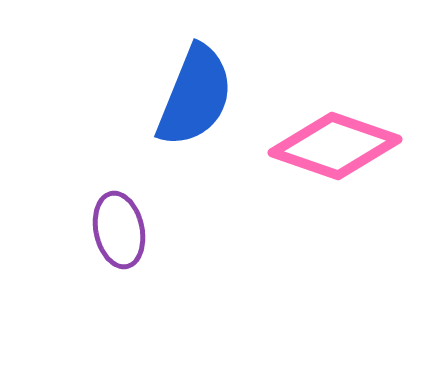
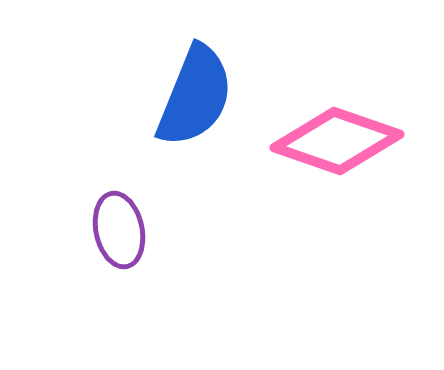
pink diamond: moved 2 px right, 5 px up
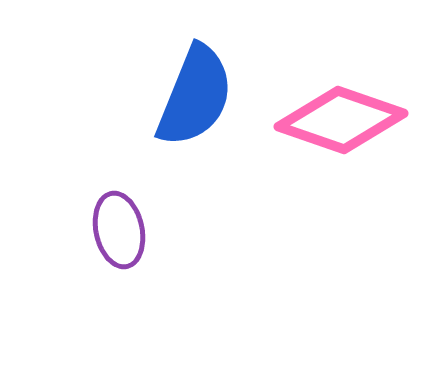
pink diamond: moved 4 px right, 21 px up
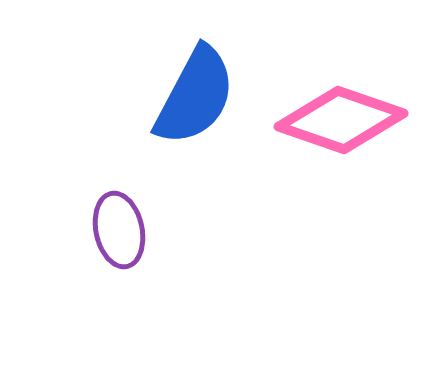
blue semicircle: rotated 6 degrees clockwise
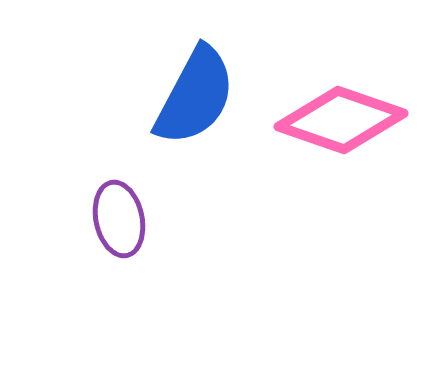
purple ellipse: moved 11 px up
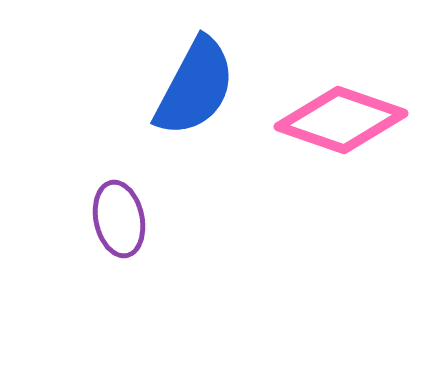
blue semicircle: moved 9 px up
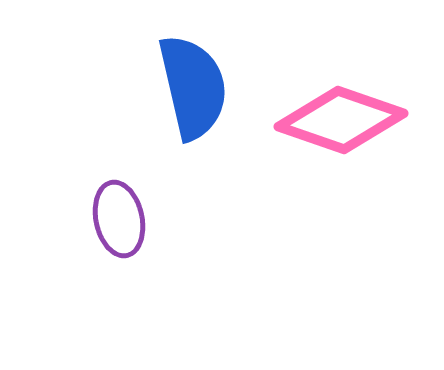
blue semicircle: moved 2 px left; rotated 41 degrees counterclockwise
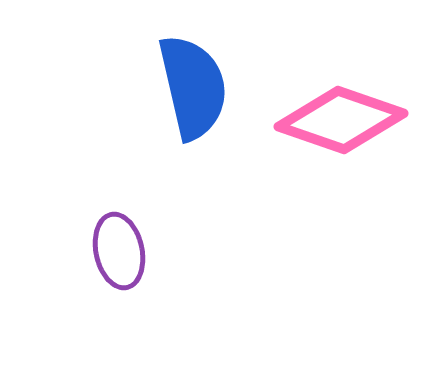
purple ellipse: moved 32 px down
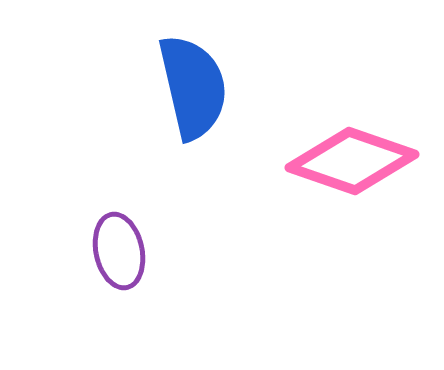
pink diamond: moved 11 px right, 41 px down
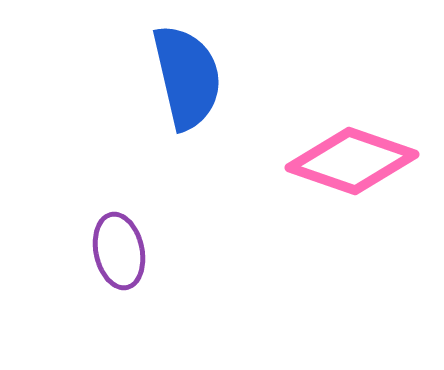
blue semicircle: moved 6 px left, 10 px up
